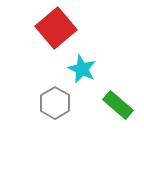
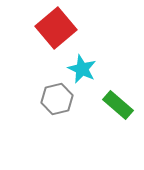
gray hexagon: moved 2 px right, 4 px up; rotated 16 degrees clockwise
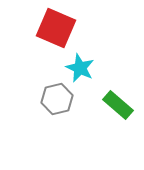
red square: rotated 27 degrees counterclockwise
cyan star: moved 2 px left, 1 px up
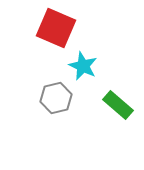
cyan star: moved 3 px right, 2 px up
gray hexagon: moved 1 px left, 1 px up
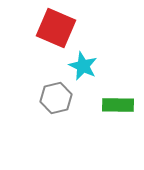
green rectangle: rotated 40 degrees counterclockwise
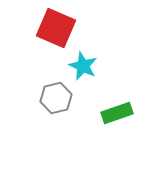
green rectangle: moved 1 px left, 8 px down; rotated 20 degrees counterclockwise
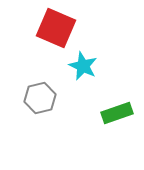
gray hexagon: moved 16 px left
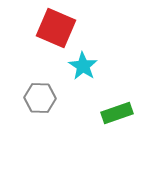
cyan star: rotated 8 degrees clockwise
gray hexagon: rotated 16 degrees clockwise
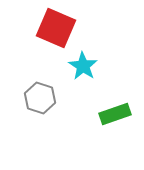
gray hexagon: rotated 16 degrees clockwise
green rectangle: moved 2 px left, 1 px down
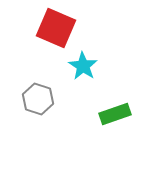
gray hexagon: moved 2 px left, 1 px down
